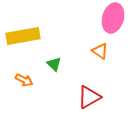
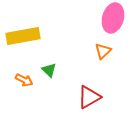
orange triangle: moved 3 px right; rotated 42 degrees clockwise
green triangle: moved 5 px left, 6 px down
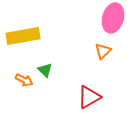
green triangle: moved 4 px left
